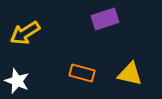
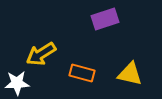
yellow arrow: moved 16 px right, 21 px down
white star: moved 2 px down; rotated 25 degrees counterclockwise
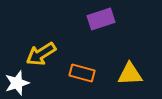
purple rectangle: moved 4 px left
yellow triangle: rotated 16 degrees counterclockwise
white star: rotated 15 degrees counterclockwise
